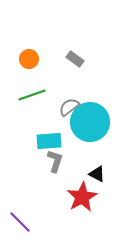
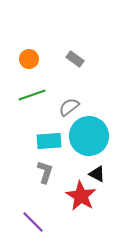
cyan circle: moved 1 px left, 14 px down
gray L-shape: moved 10 px left, 11 px down
red star: moved 1 px left, 1 px up; rotated 12 degrees counterclockwise
purple line: moved 13 px right
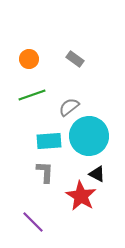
gray L-shape: rotated 15 degrees counterclockwise
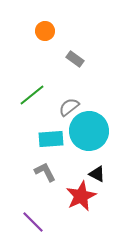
orange circle: moved 16 px right, 28 px up
green line: rotated 20 degrees counterclockwise
cyan circle: moved 5 px up
cyan rectangle: moved 2 px right, 2 px up
gray L-shape: rotated 30 degrees counterclockwise
red star: rotated 16 degrees clockwise
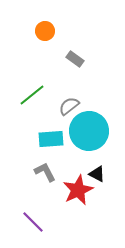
gray semicircle: moved 1 px up
red star: moved 3 px left, 6 px up
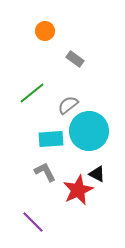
green line: moved 2 px up
gray semicircle: moved 1 px left, 1 px up
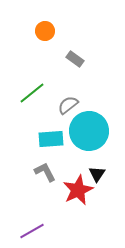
black triangle: rotated 36 degrees clockwise
purple line: moved 1 px left, 9 px down; rotated 75 degrees counterclockwise
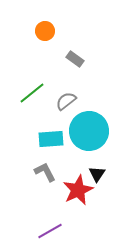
gray semicircle: moved 2 px left, 4 px up
purple line: moved 18 px right
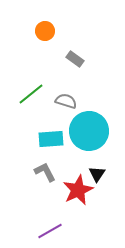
green line: moved 1 px left, 1 px down
gray semicircle: rotated 55 degrees clockwise
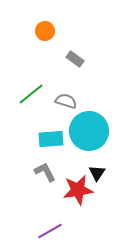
black triangle: moved 1 px up
red star: rotated 16 degrees clockwise
